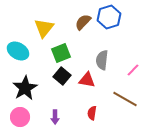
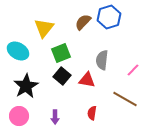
black star: moved 1 px right, 2 px up
pink circle: moved 1 px left, 1 px up
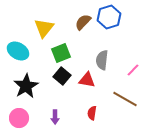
pink circle: moved 2 px down
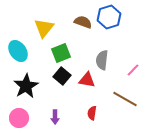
brown semicircle: rotated 66 degrees clockwise
cyan ellipse: rotated 25 degrees clockwise
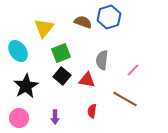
red semicircle: moved 2 px up
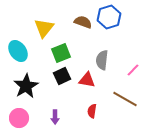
black square: rotated 24 degrees clockwise
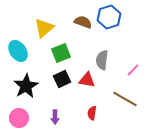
yellow triangle: rotated 10 degrees clockwise
black square: moved 3 px down
red semicircle: moved 2 px down
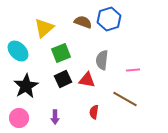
blue hexagon: moved 2 px down
cyan ellipse: rotated 10 degrees counterclockwise
pink line: rotated 40 degrees clockwise
black square: moved 1 px right
red semicircle: moved 2 px right, 1 px up
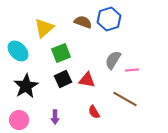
gray semicircle: moved 11 px right; rotated 24 degrees clockwise
pink line: moved 1 px left
red semicircle: rotated 40 degrees counterclockwise
pink circle: moved 2 px down
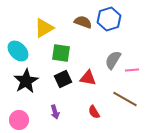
yellow triangle: rotated 10 degrees clockwise
green square: rotated 30 degrees clockwise
red triangle: moved 1 px right, 2 px up
black star: moved 5 px up
purple arrow: moved 5 px up; rotated 16 degrees counterclockwise
